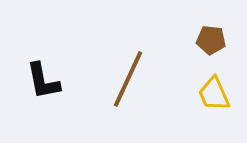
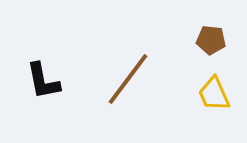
brown line: rotated 12 degrees clockwise
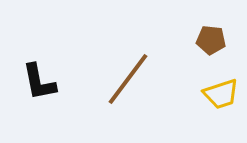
black L-shape: moved 4 px left, 1 px down
yellow trapezoid: moved 7 px right; rotated 84 degrees counterclockwise
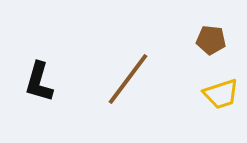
black L-shape: rotated 27 degrees clockwise
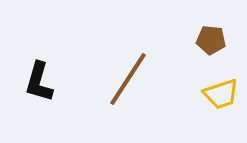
brown line: rotated 4 degrees counterclockwise
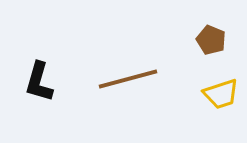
brown pentagon: rotated 16 degrees clockwise
brown line: rotated 42 degrees clockwise
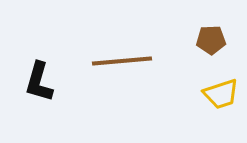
brown pentagon: rotated 24 degrees counterclockwise
brown line: moved 6 px left, 18 px up; rotated 10 degrees clockwise
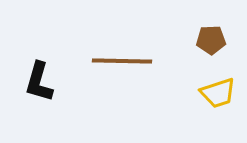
brown line: rotated 6 degrees clockwise
yellow trapezoid: moved 3 px left, 1 px up
